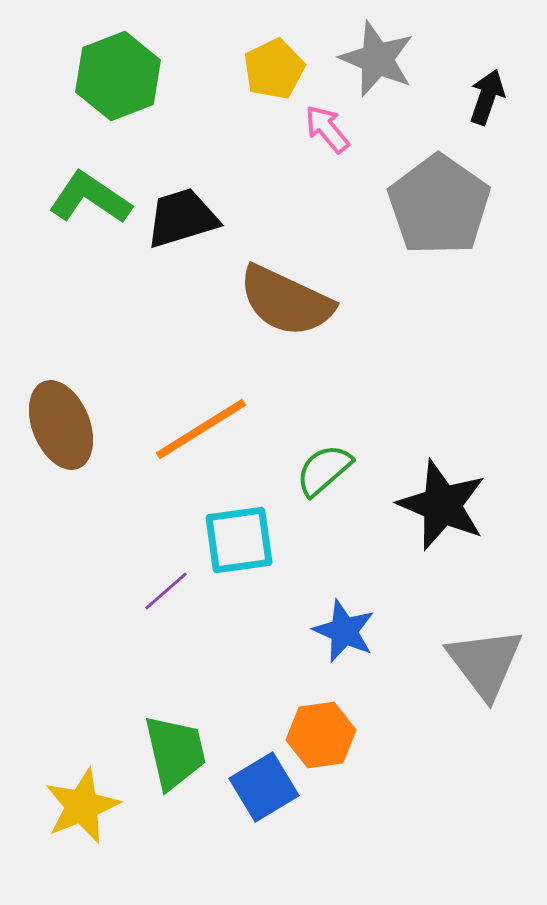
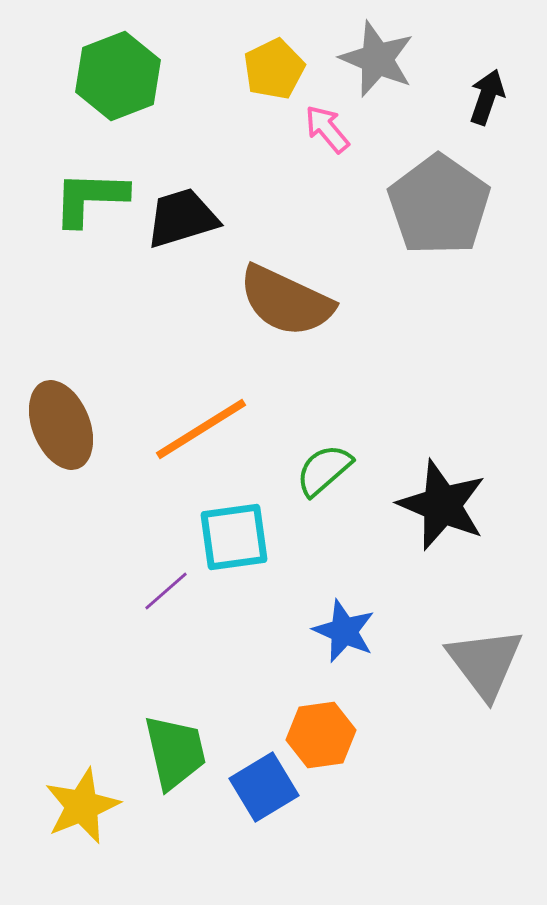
green L-shape: rotated 32 degrees counterclockwise
cyan square: moved 5 px left, 3 px up
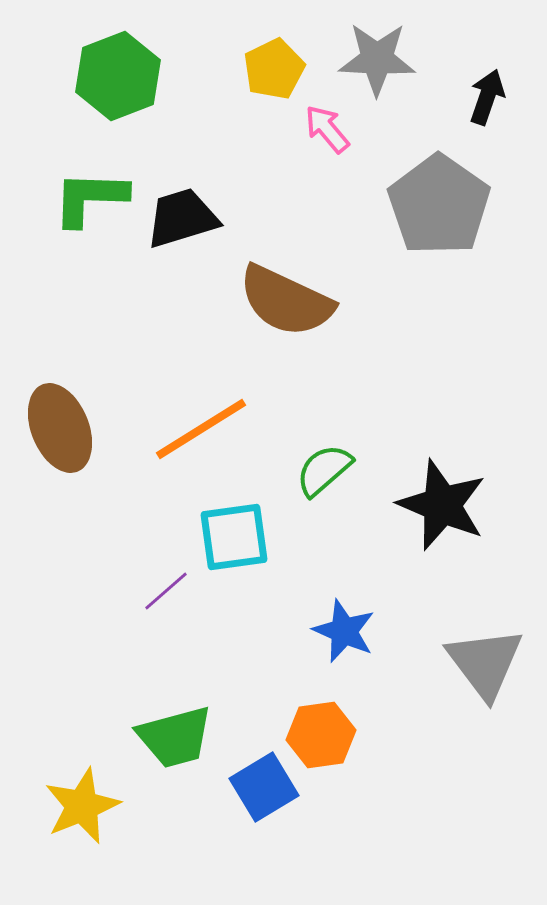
gray star: rotated 20 degrees counterclockwise
brown ellipse: moved 1 px left, 3 px down
green trapezoid: moved 15 px up; rotated 88 degrees clockwise
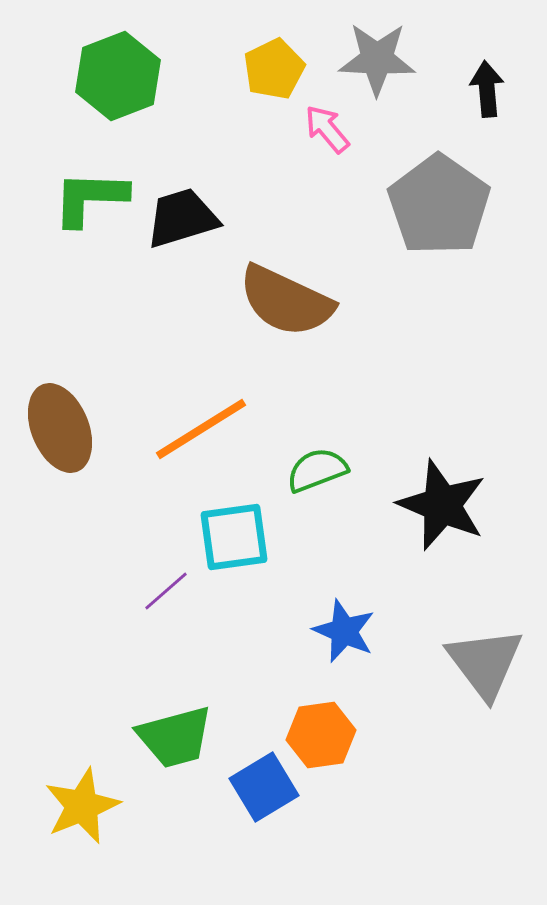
black arrow: moved 8 px up; rotated 24 degrees counterclockwise
green semicircle: moved 7 px left; rotated 20 degrees clockwise
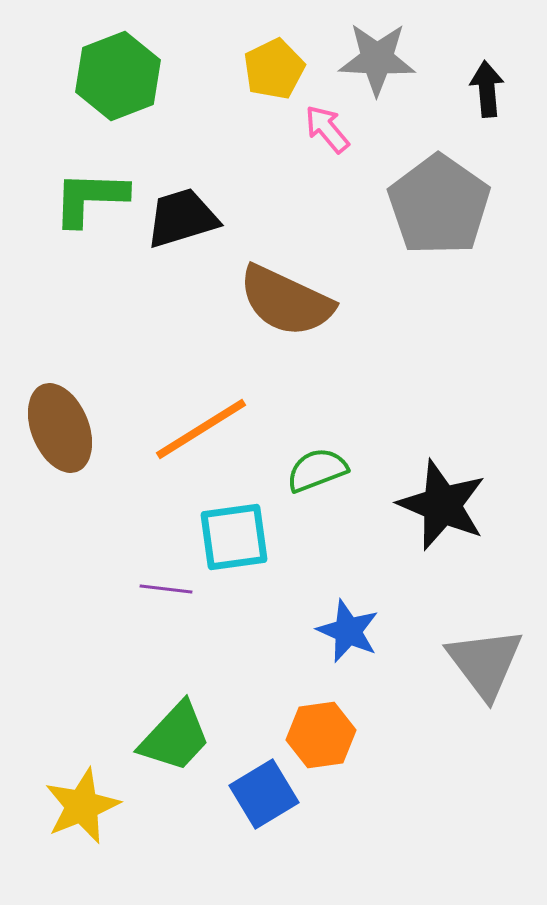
purple line: moved 2 px up; rotated 48 degrees clockwise
blue star: moved 4 px right
green trapezoid: rotated 32 degrees counterclockwise
blue square: moved 7 px down
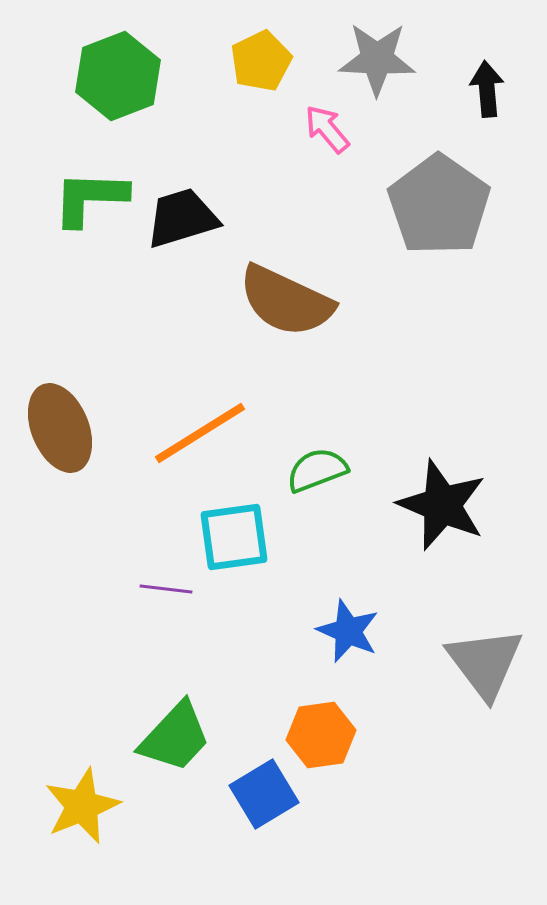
yellow pentagon: moved 13 px left, 8 px up
orange line: moved 1 px left, 4 px down
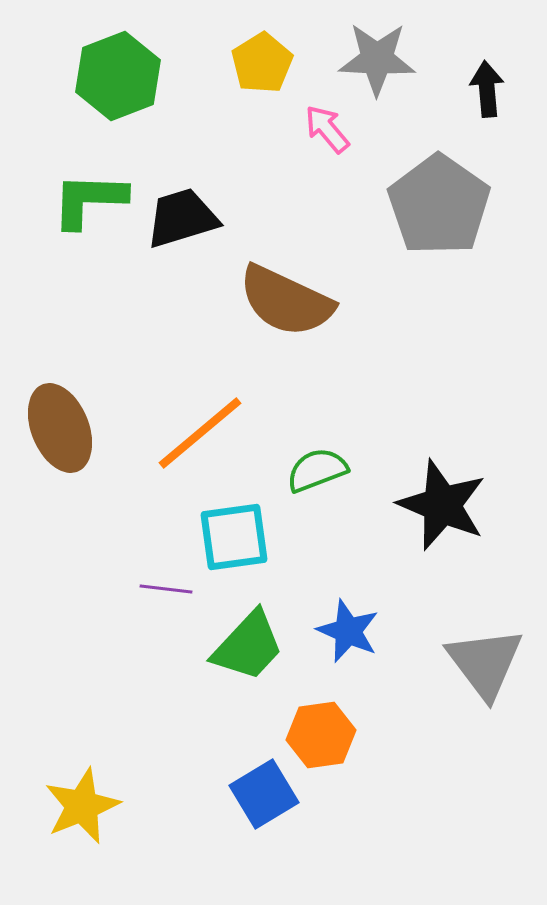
yellow pentagon: moved 1 px right, 2 px down; rotated 6 degrees counterclockwise
green L-shape: moved 1 px left, 2 px down
orange line: rotated 8 degrees counterclockwise
green trapezoid: moved 73 px right, 91 px up
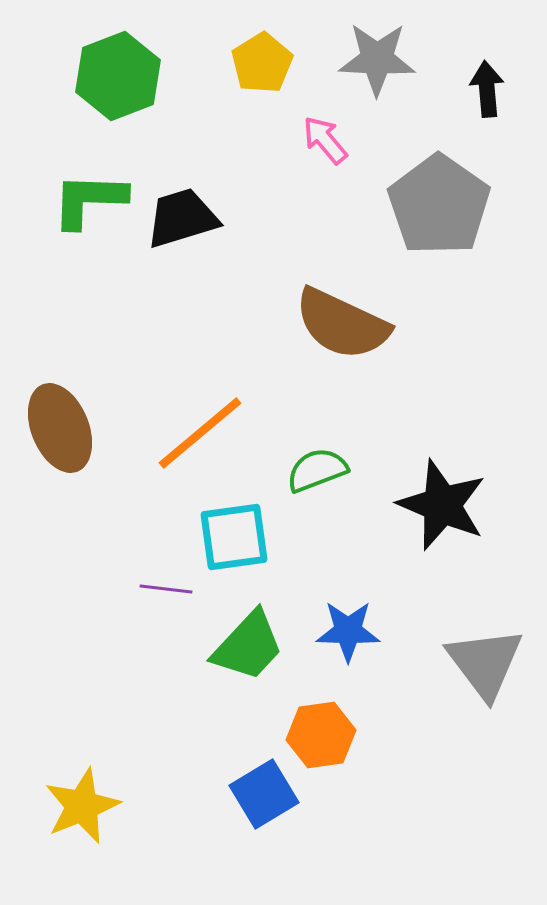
pink arrow: moved 2 px left, 11 px down
brown semicircle: moved 56 px right, 23 px down
blue star: rotated 22 degrees counterclockwise
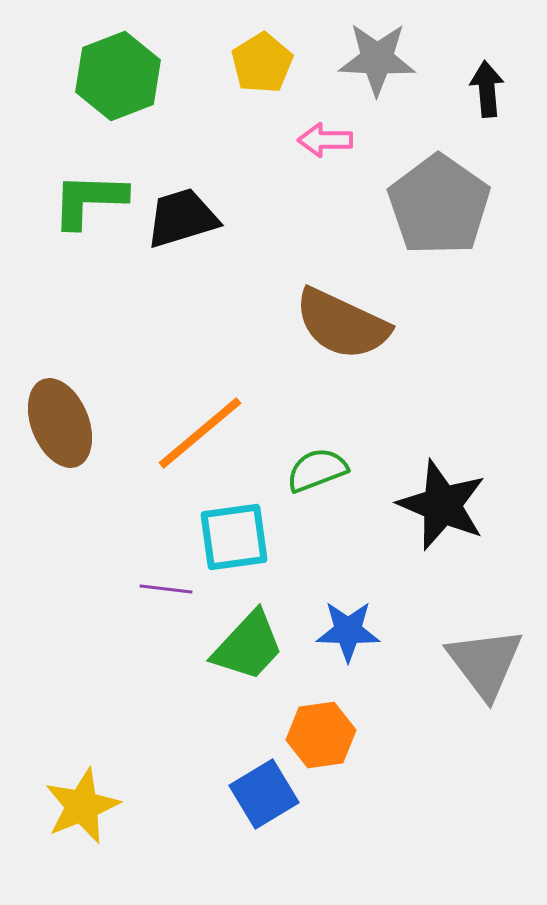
pink arrow: rotated 50 degrees counterclockwise
brown ellipse: moved 5 px up
